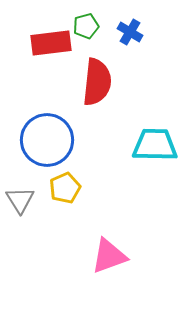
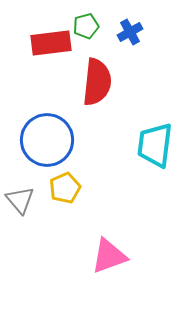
blue cross: rotated 30 degrees clockwise
cyan trapezoid: rotated 84 degrees counterclockwise
gray triangle: rotated 8 degrees counterclockwise
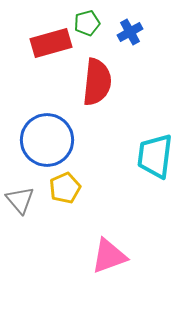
green pentagon: moved 1 px right, 3 px up
red rectangle: rotated 9 degrees counterclockwise
cyan trapezoid: moved 11 px down
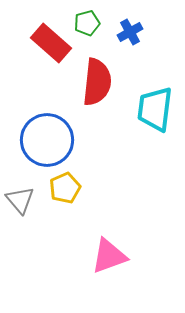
red rectangle: rotated 57 degrees clockwise
cyan trapezoid: moved 47 px up
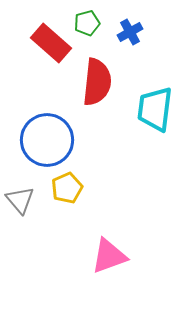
yellow pentagon: moved 2 px right
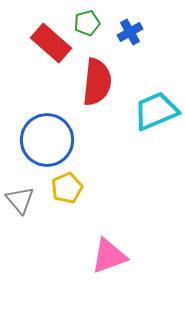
cyan trapezoid: moved 1 px right, 2 px down; rotated 60 degrees clockwise
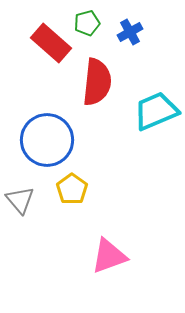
yellow pentagon: moved 5 px right, 1 px down; rotated 12 degrees counterclockwise
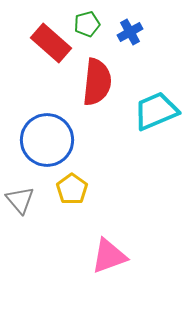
green pentagon: moved 1 px down
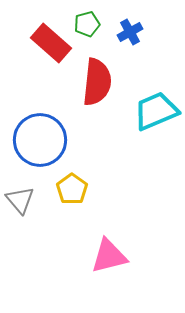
blue circle: moved 7 px left
pink triangle: rotated 6 degrees clockwise
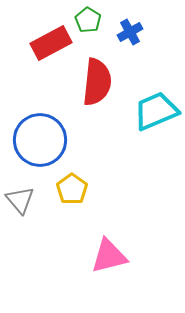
green pentagon: moved 1 px right, 4 px up; rotated 25 degrees counterclockwise
red rectangle: rotated 69 degrees counterclockwise
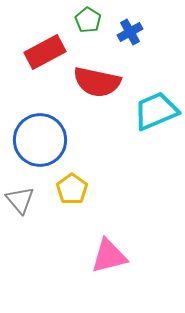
red rectangle: moved 6 px left, 9 px down
red semicircle: rotated 96 degrees clockwise
